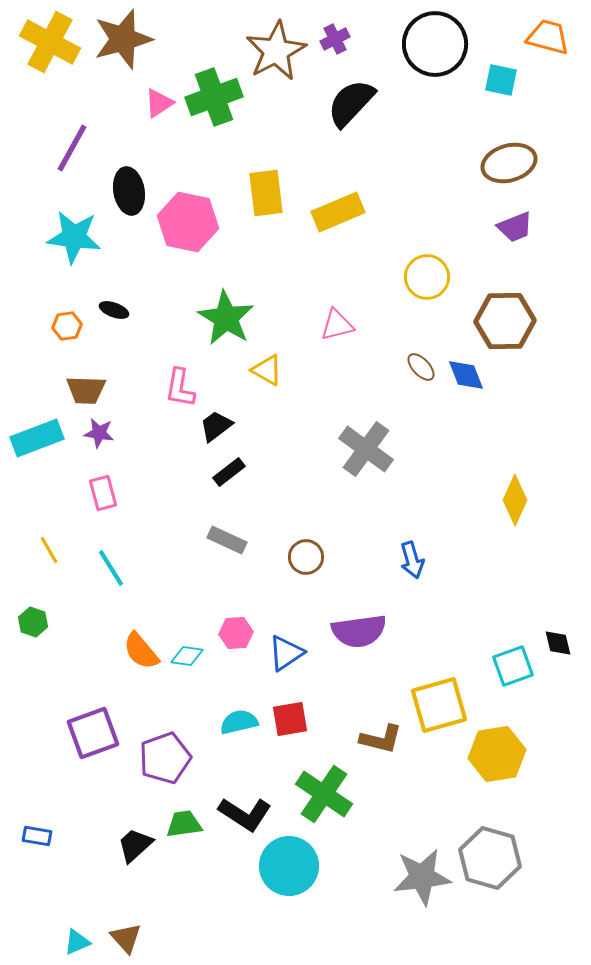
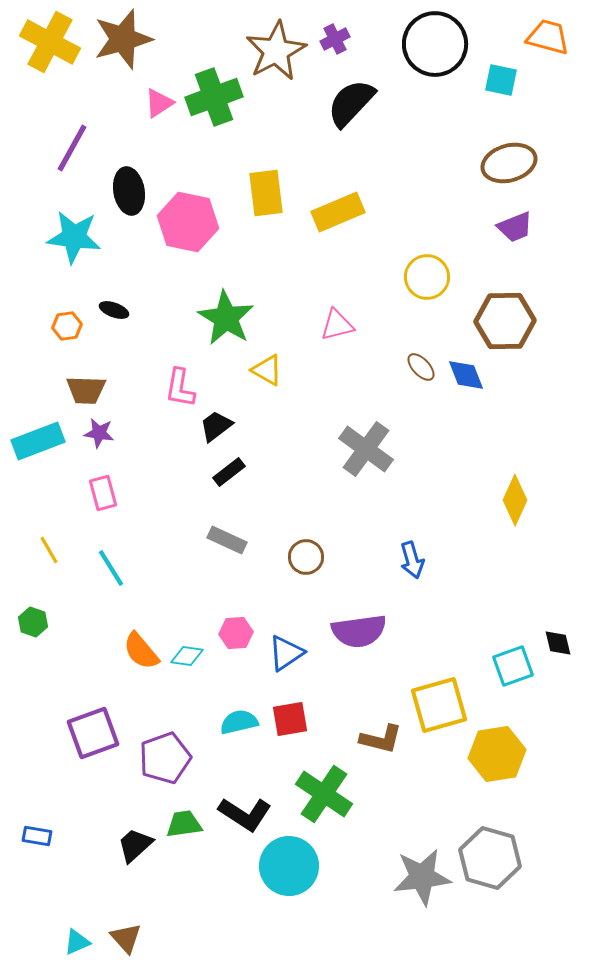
cyan rectangle at (37, 438): moved 1 px right, 3 px down
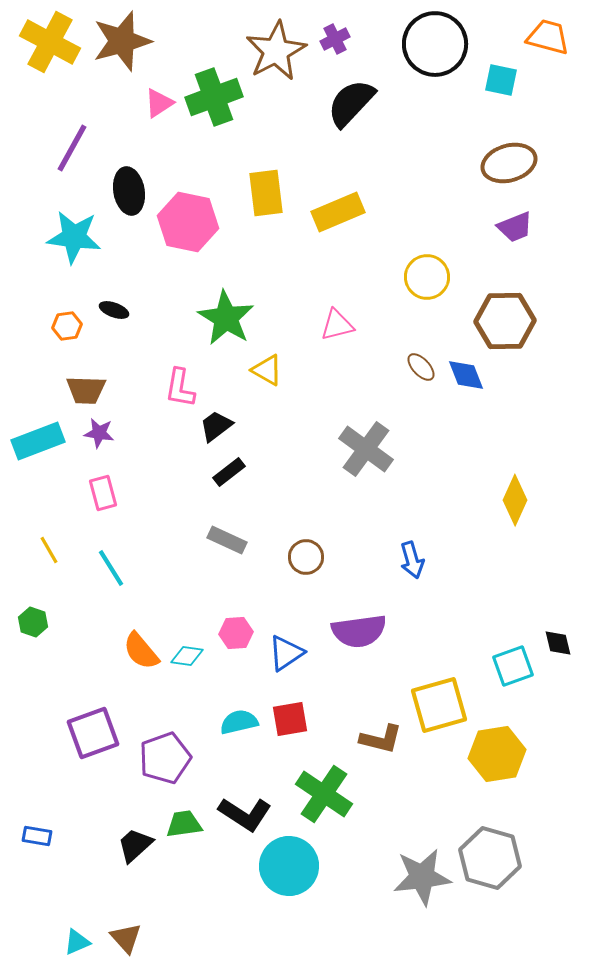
brown star at (123, 39): moved 1 px left, 2 px down
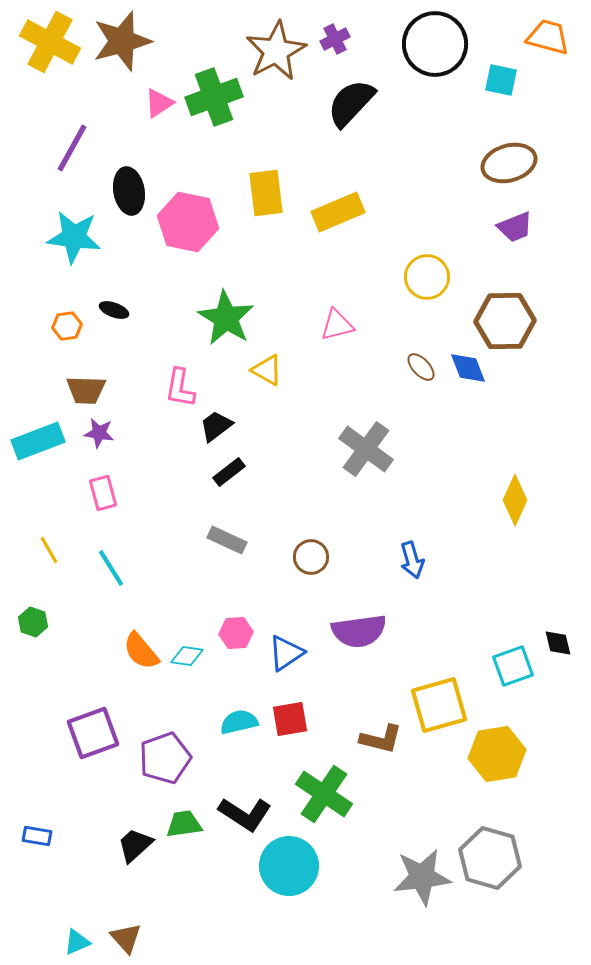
blue diamond at (466, 375): moved 2 px right, 7 px up
brown circle at (306, 557): moved 5 px right
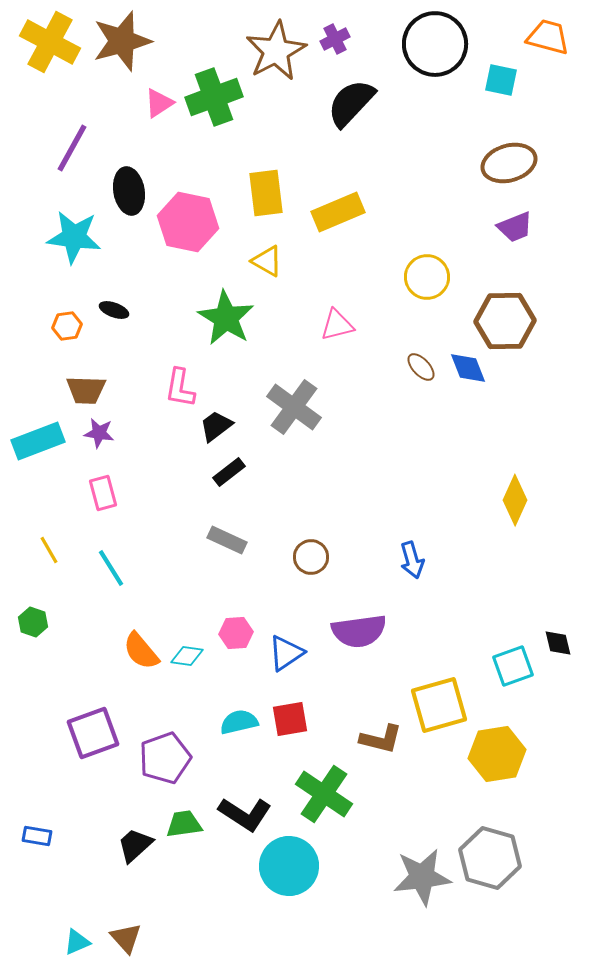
yellow triangle at (267, 370): moved 109 px up
gray cross at (366, 449): moved 72 px left, 42 px up
